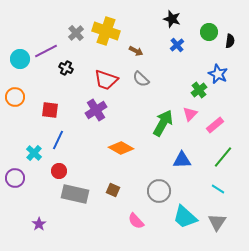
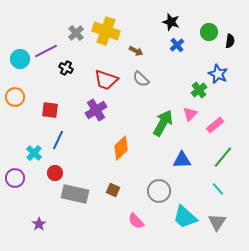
black star: moved 1 px left, 3 px down
orange diamond: rotated 75 degrees counterclockwise
red circle: moved 4 px left, 2 px down
cyan line: rotated 16 degrees clockwise
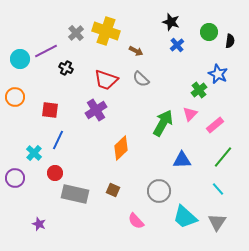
purple star: rotated 16 degrees counterclockwise
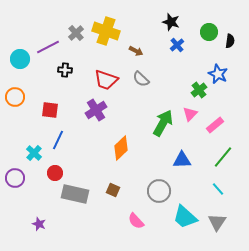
purple line: moved 2 px right, 4 px up
black cross: moved 1 px left, 2 px down; rotated 24 degrees counterclockwise
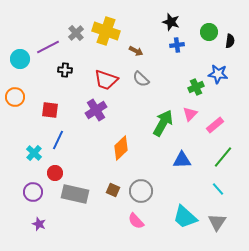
blue cross: rotated 32 degrees clockwise
blue star: rotated 18 degrees counterclockwise
green cross: moved 3 px left, 3 px up; rotated 14 degrees clockwise
purple circle: moved 18 px right, 14 px down
gray circle: moved 18 px left
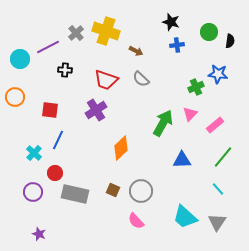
purple star: moved 10 px down
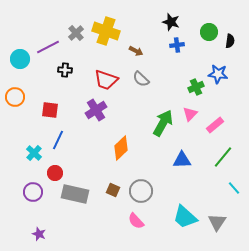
cyan line: moved 16 px right, 1 px up
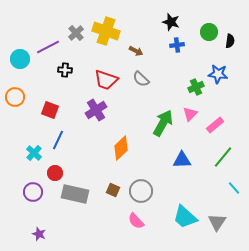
red square: rotated 12 degrees clockwise
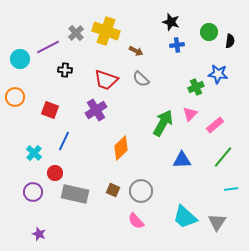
blue line: moved 6 px right, 1 px down
cyan line: moved 3 px left, 1 px down; rotated 56 degrees counterclockwise
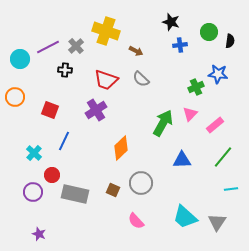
gray cross: moved 13 px down
blue cross: moved 3 px right
red circle: moved 3 px left, 2 px down
gray circle: moved 8 px up
